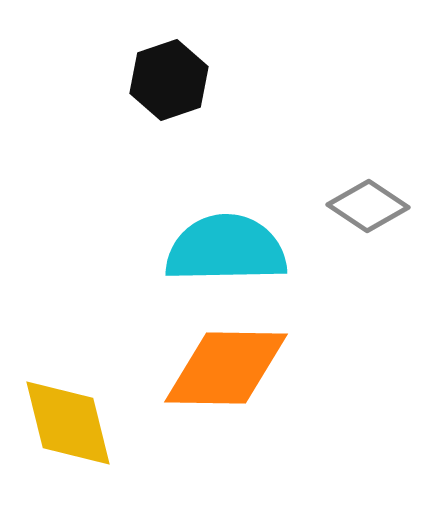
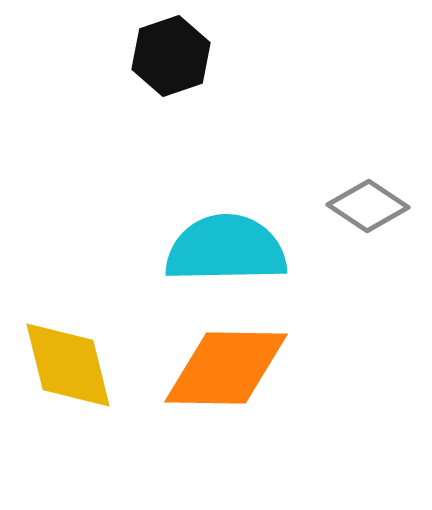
black hexagon: moved 2 px right, 24 px up
yellow diamond: moved 58 px up
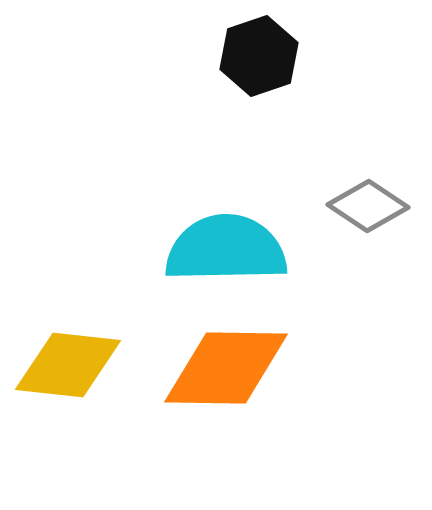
black hexagon: moved 88 px right
yellow diamond: rotated 70 degrees counterclockwise
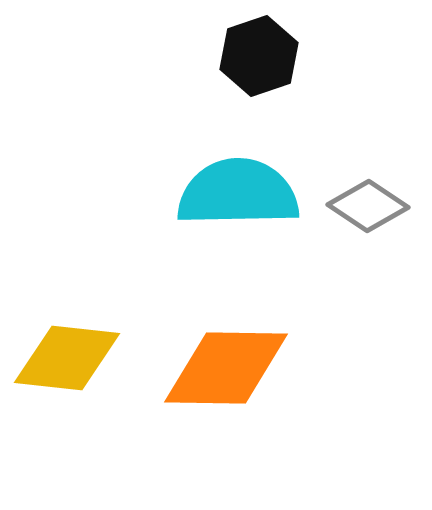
cyan semicircle: moved 12 px right, 56 px up
yellow diamond: moved 1 px left, 7 px up
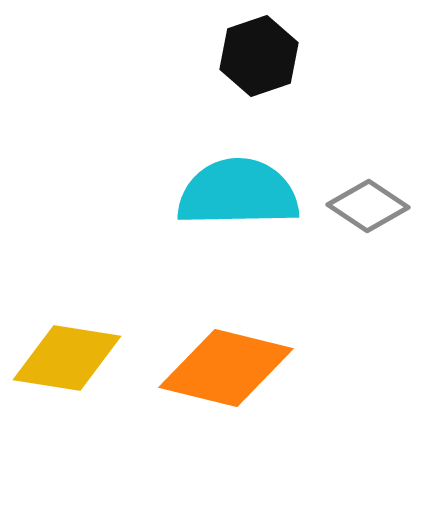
yellow diamond: rotated 3 degrees clockwise
orange diamond: rotated 13 degrees clockwise
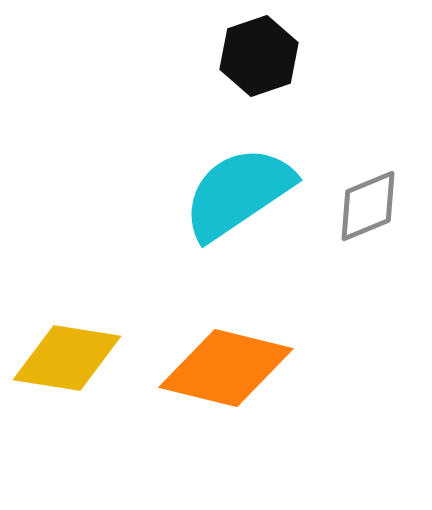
cyan semicircle: rotated 33 degrees counterclockwise
gray diamond: rotated 56 degrees counterclockwise
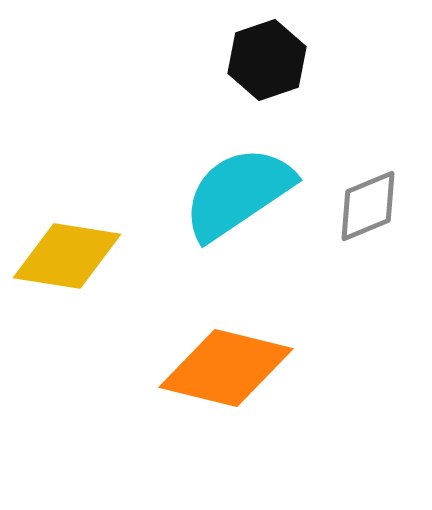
black hexagon: moved 8 px right, 4 px down
yellow diamond: moved 102 px up
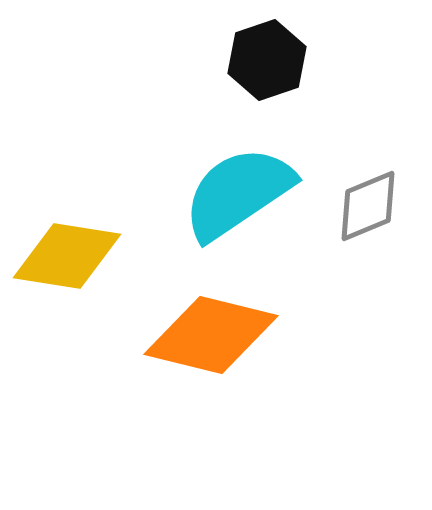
orange diamond: moved 15 px left, 33 px up
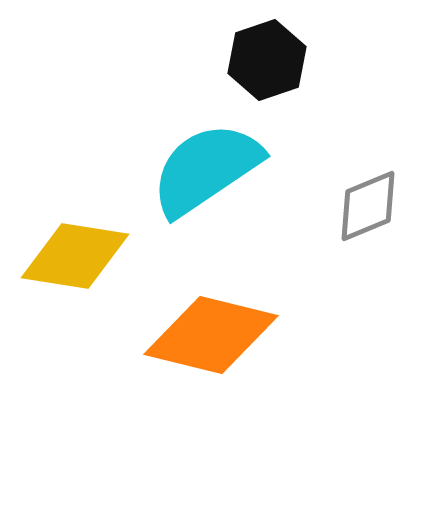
cyan semicircle: moved 32 px left, 24 px up
yellow diamond: moved 8 px right
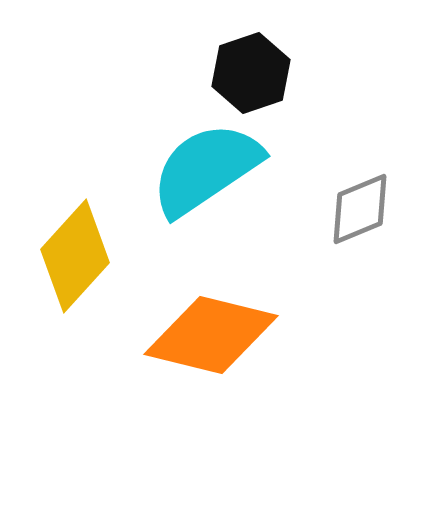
black hexagon: moved 16 px left, 13 px down
gray diamond: moved 8 px left, 3 px down
yellow diamond: rotated 57 degrees counterclockwise
